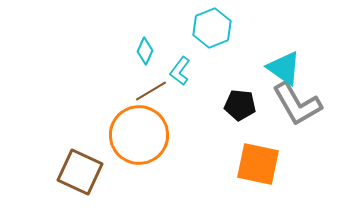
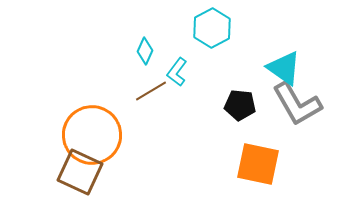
cyan hexagon: rotated 6 degrees counterclockwise
cyan L-shape: moved 3 px left, 1 px down
orange circle: moved 47 px left
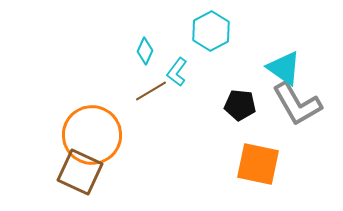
cyan hexagon: moved 1 px left, 3 px down
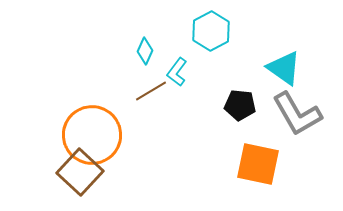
gray L-shape: moved 10 px down
brown square: rotated 18 degrees clockwise
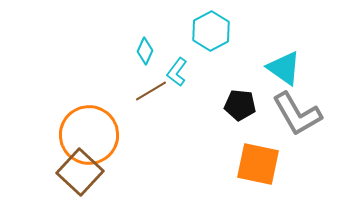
orange circle: moved 3 px left
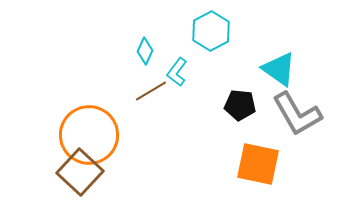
cyan triangle: moved 5 px left, 1 px down
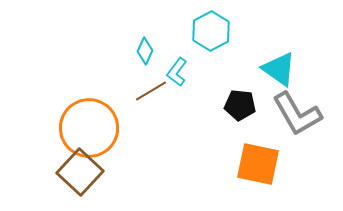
orange circle: moved 7 px up
